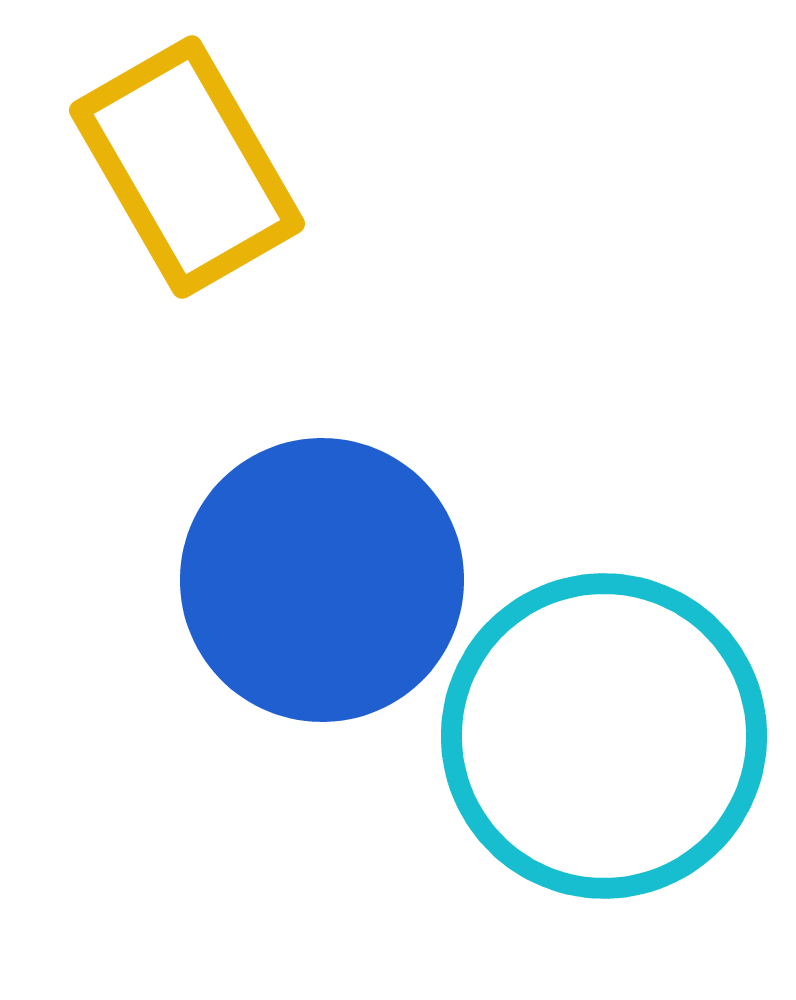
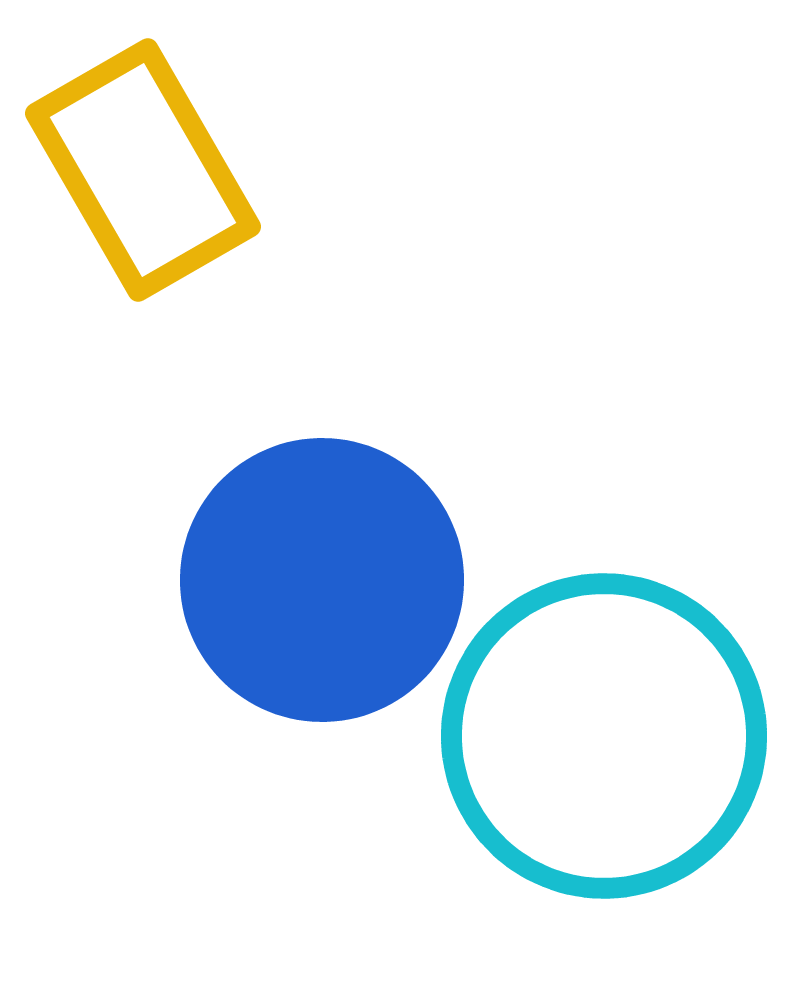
yellow rectangle: moved 44 px left, 3 px down
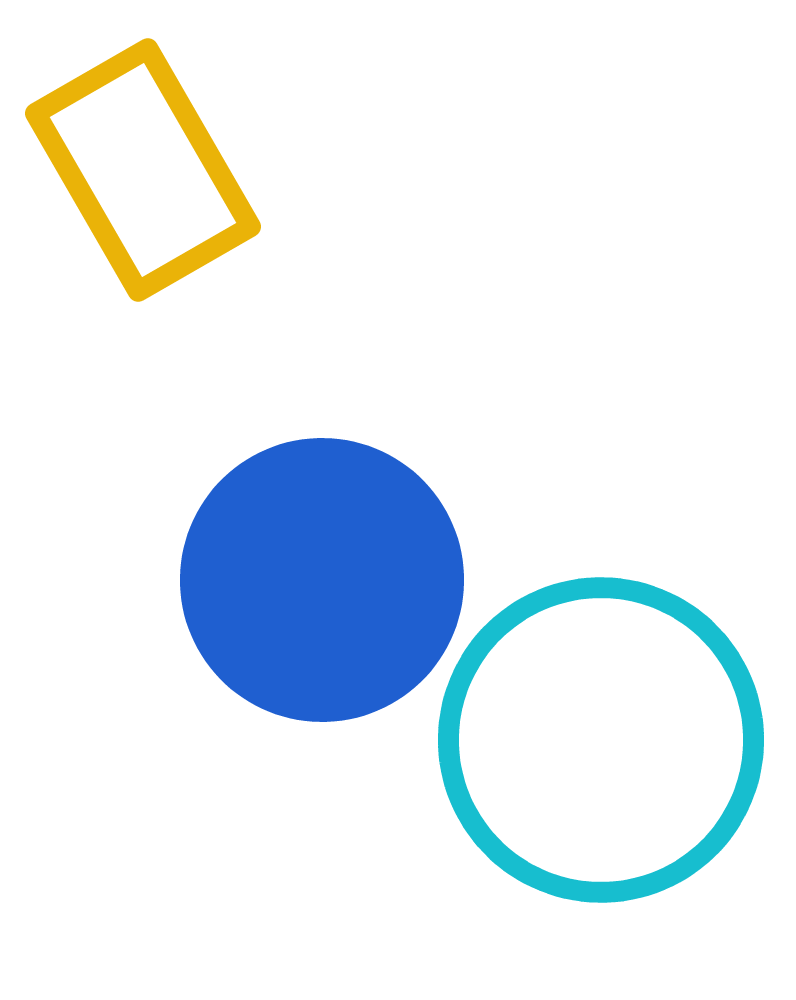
cyan circle: moved 3 px left, 4 px down
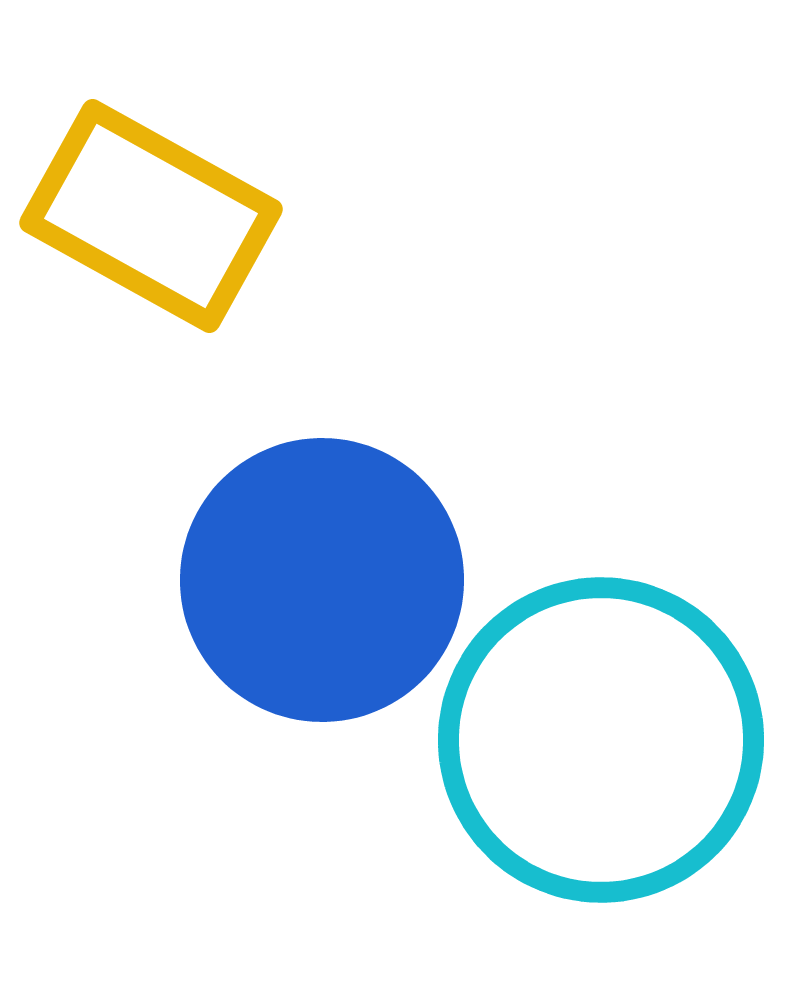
yellow rectangle: moved 8 px right, 46 px down; rotated 31 degrees counterclockwise
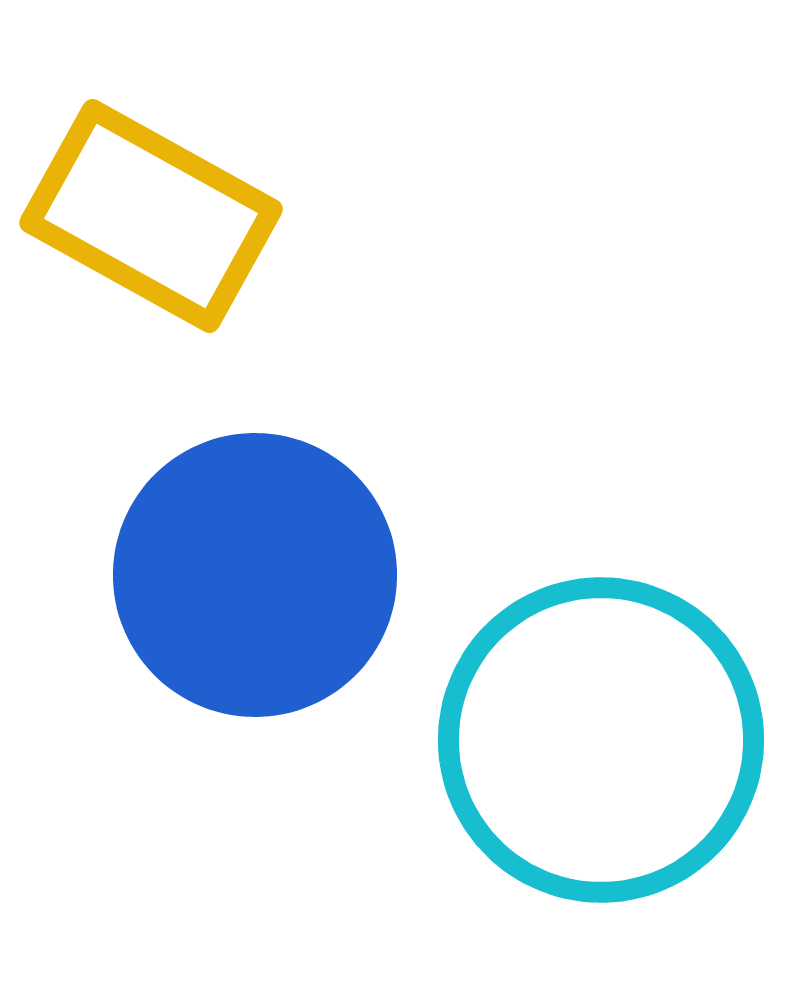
blue circle: moved 67 px left, 5 px up
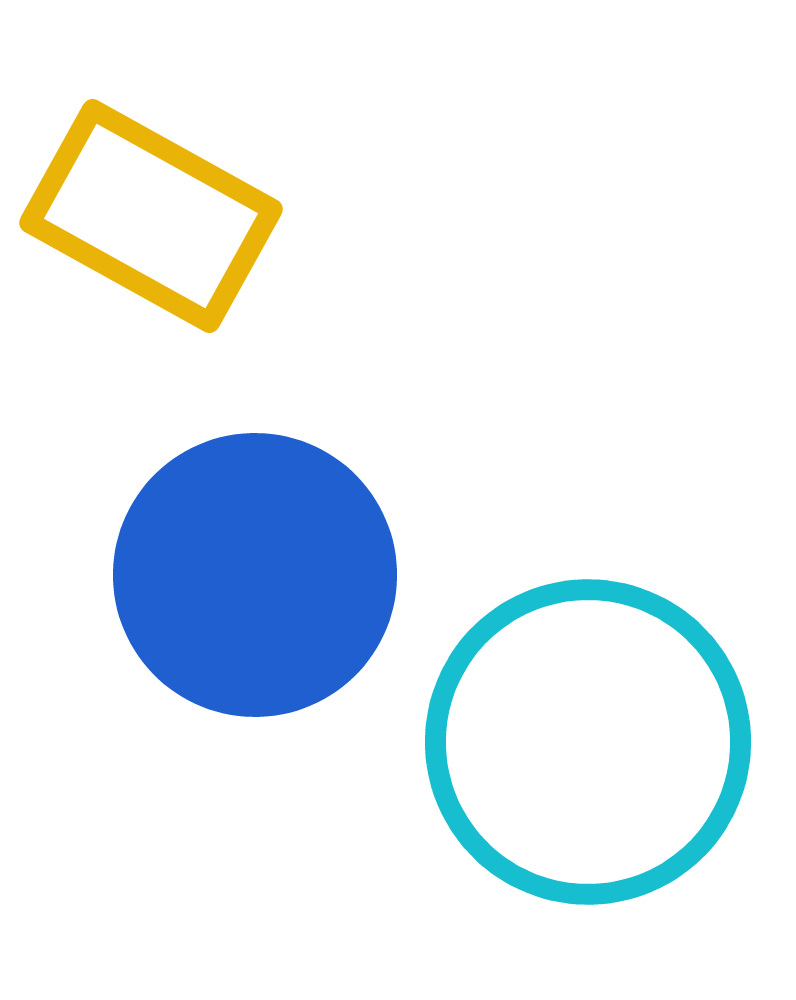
cyan circle: moved 13 px left, 2 px down
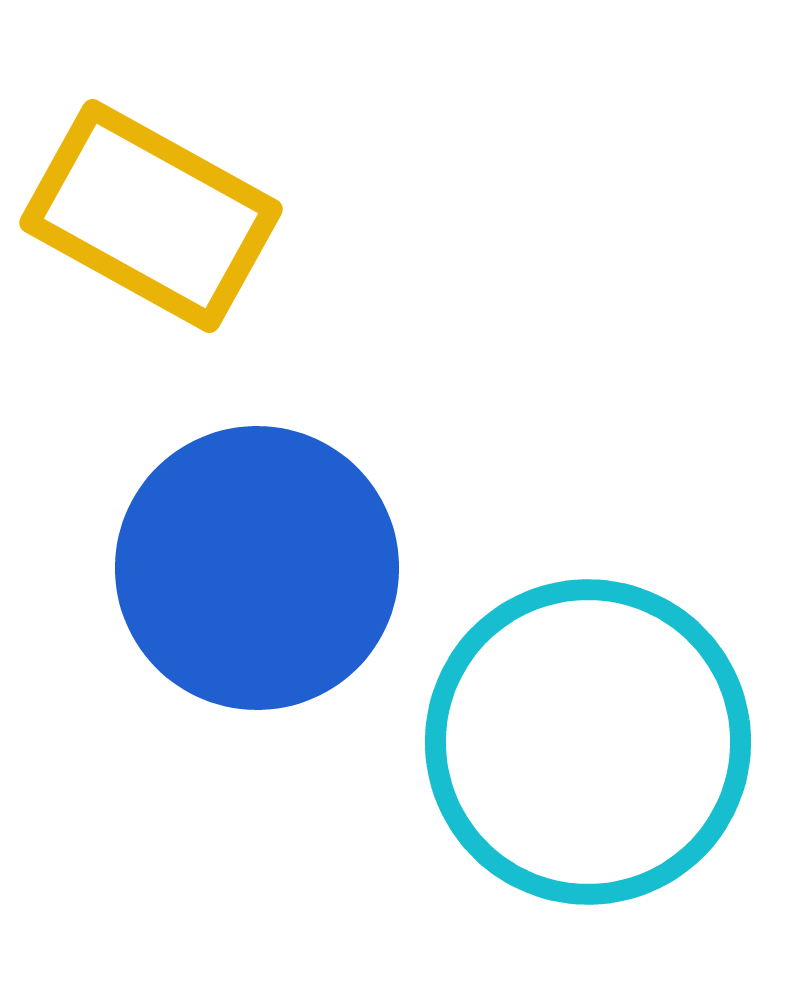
blue circle: moved 2 px right, 7 px up
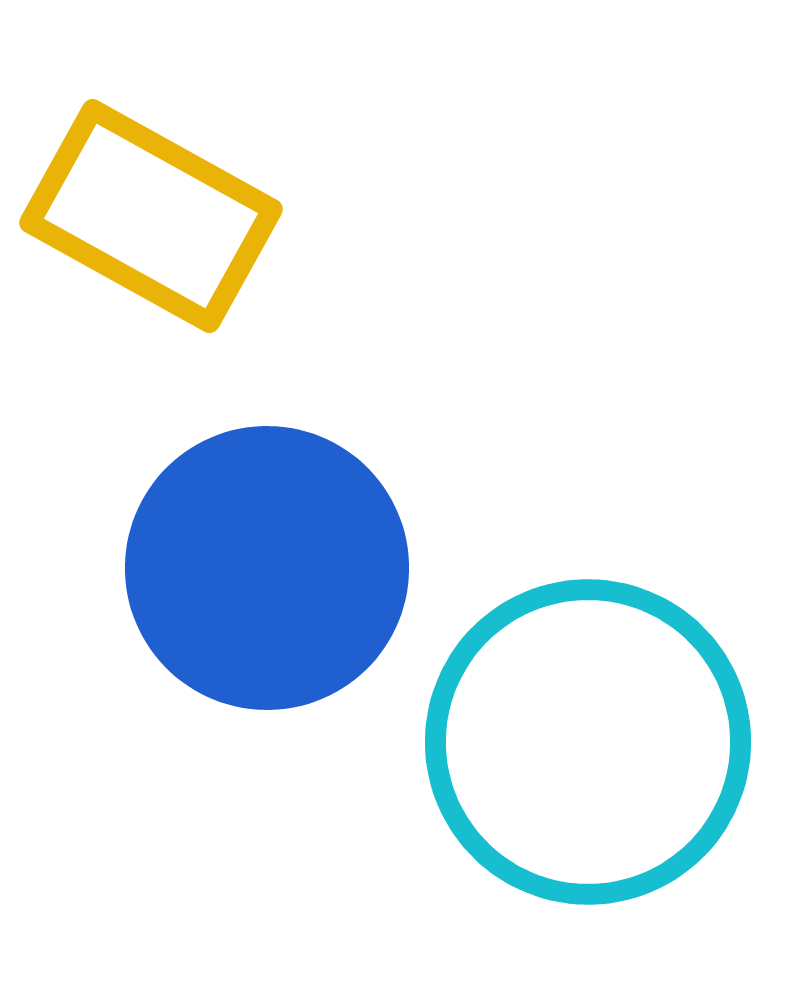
blue circle: moved 10 px right
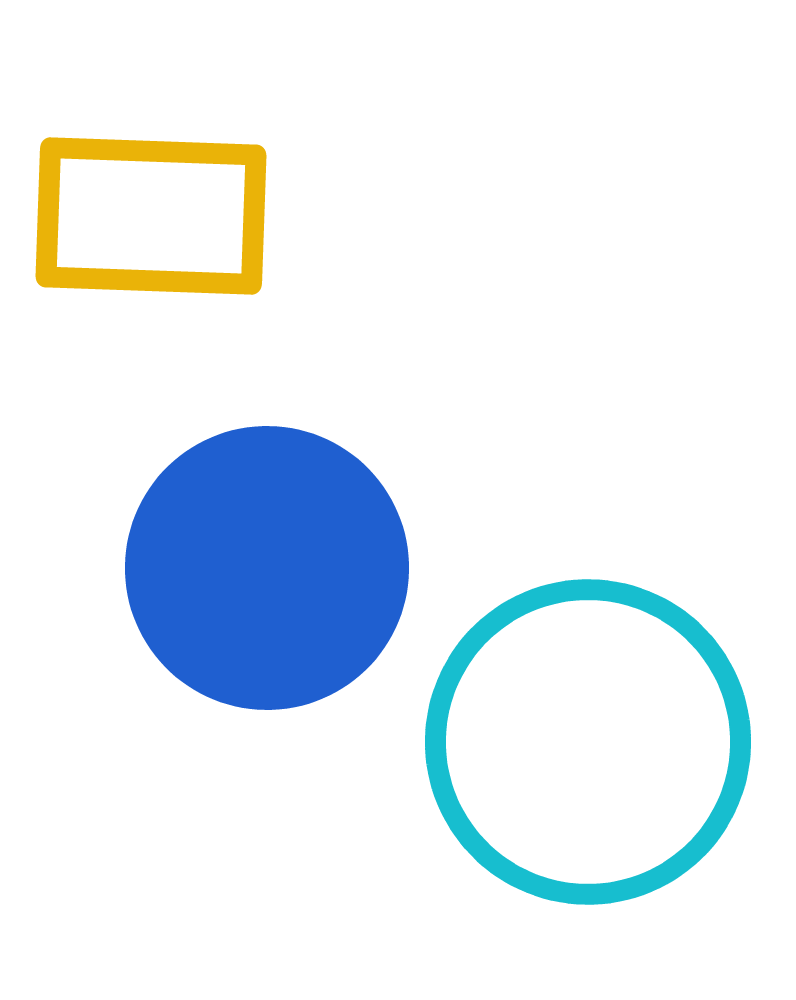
yellow rectangle: rotated 27 degrees counterclockwise
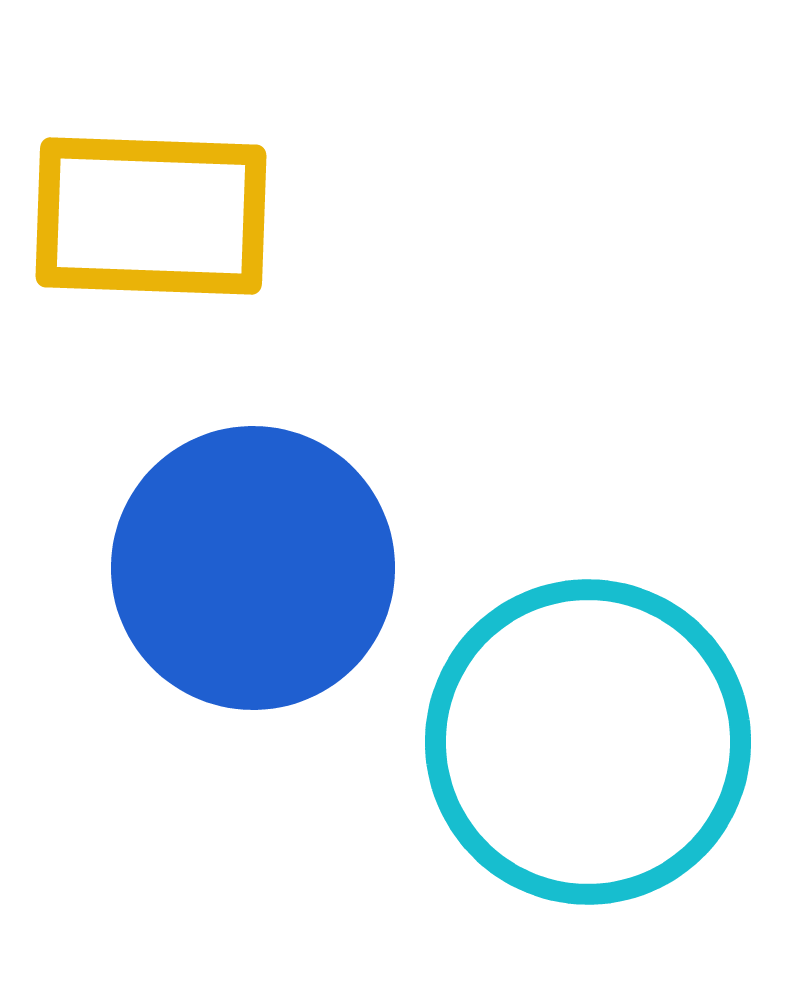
blue circle: moved 14 px left
